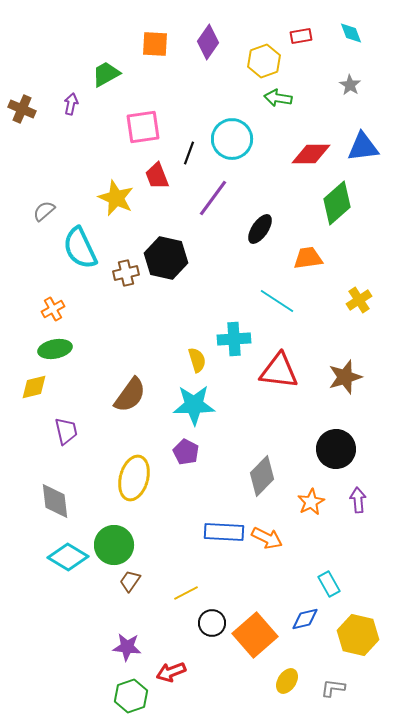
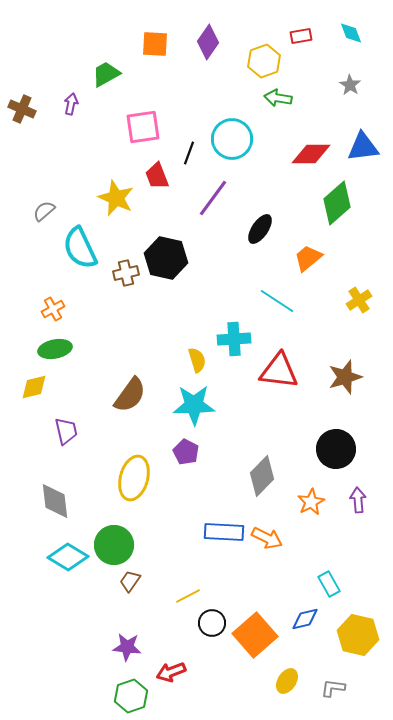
orange trapezoid at (308, 258): rotated 32 degrees counterclockwise
yellow line at (186, 593): moved 2 px right, 3 px down
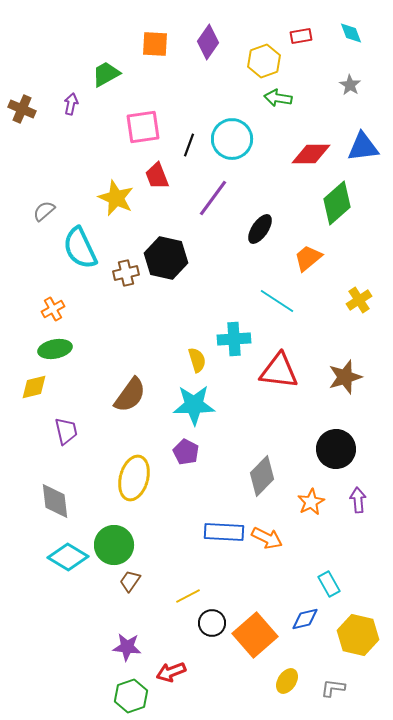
black line at (189, 153): moved 8 px up
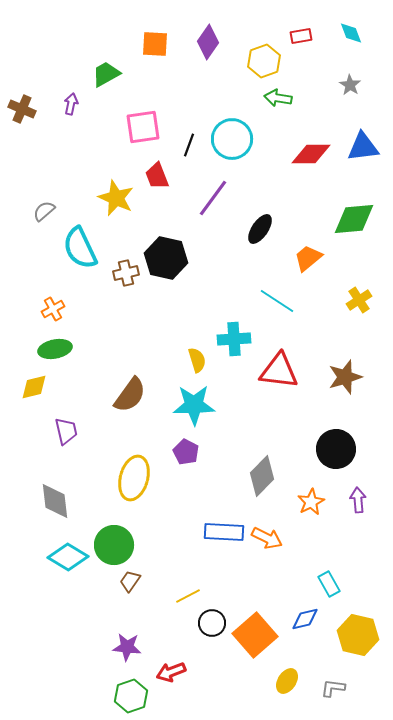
green diamond at (337, 203): moved 17 px right, 16 px down; rotated 36 degrees clockwise
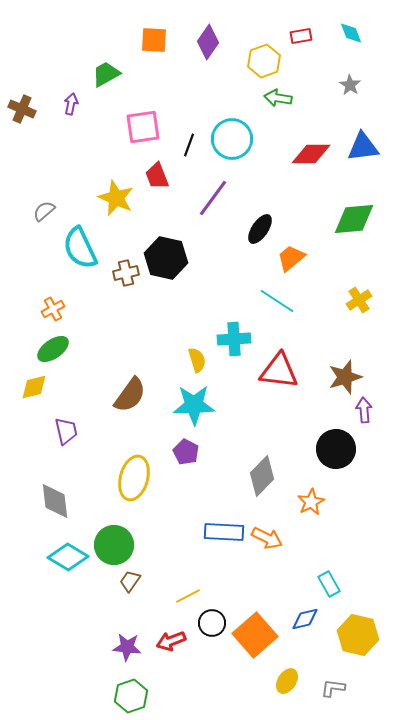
orange square at (155, 44): moved 1 px left, 4 px up
orange trapezoid at (308, 258): moved 17 px left
green ellipse at (55, 349): moved 2 px left; rotated 24 degrees counterclockwise
purple arrow at (358, 500): moved 6 px right, 90 px up
red arrow at (171, 672): moved 31 px up
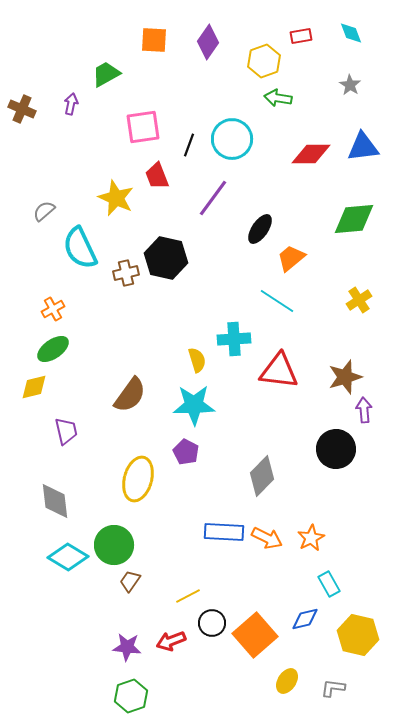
yellow ellipse at (134, 478): moved 4 px right, 1 px down
orange star at (311, 502): moved 36 px down
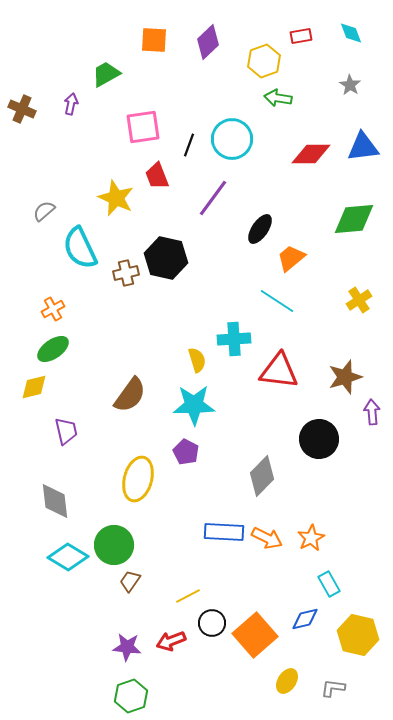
purple diamond at (208, 42): rotated 12 degrees clockwise
purple arrow at (364, 410): moved 8 px right, 2 px down
black circle at (336, 449): moved 17 px left, 10 px up
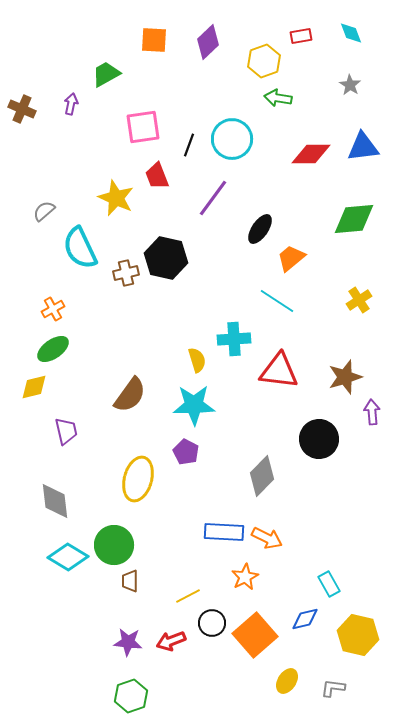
orange star at (311, 538): moved 66 px left, 39 px down
brown trapezoid at (130, 581): rotated 35 degrees counterclockwise
purple star at (127, 647): moved 1 px right, 5 px up
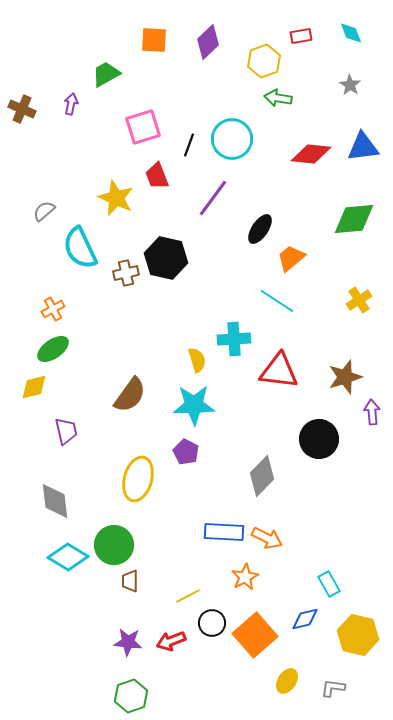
pink square at (143, 127): rotated 9 degrees counterclockwise
red diamond at (311, 154): rotated 6 degrees clockwise
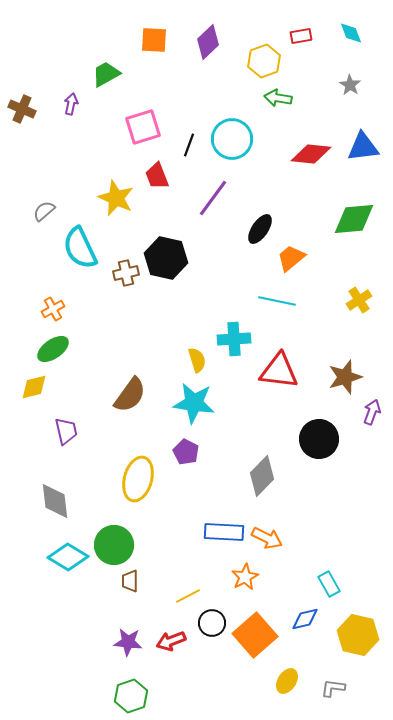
cyan line at (277, 301): rotated 21 degrees counterclockwise
cyan star at (194, 405): moved 2 px up; rotated 9 degrees clockwise
purple arrow at (372, 412): rotated 25 degrees clockwise
